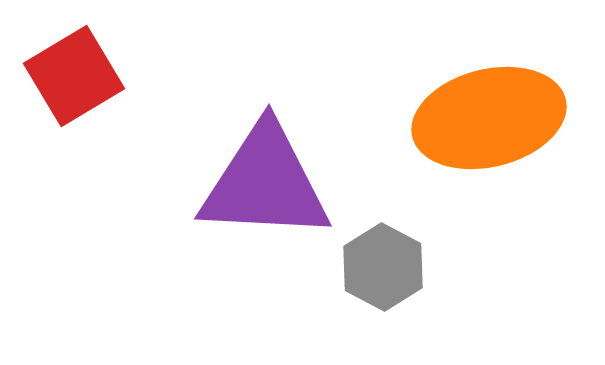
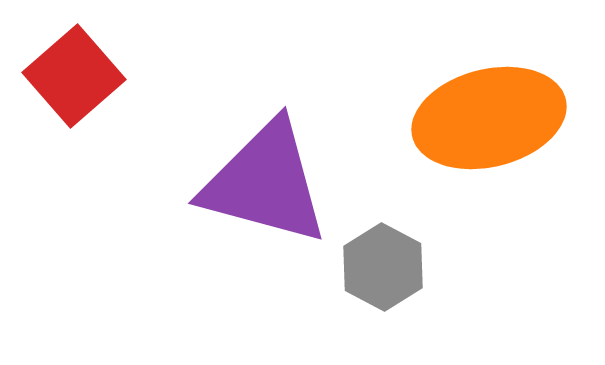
red square: rotated 10 degrees counterclockwise
purple triangle: rotated 12 degrees clockwise
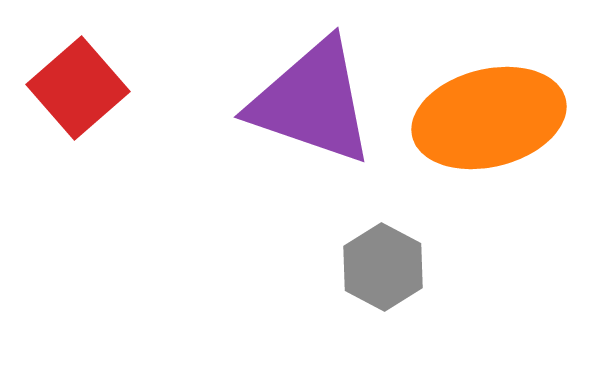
red square: moved 4 px right, 12 px down
purple triangle: moved 47 px right, 81 px up; rotated 4 degrees clockwise
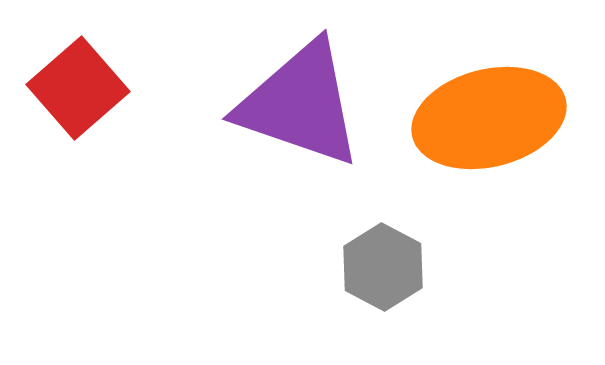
purple triangle: moved 12 px left, 2 px down
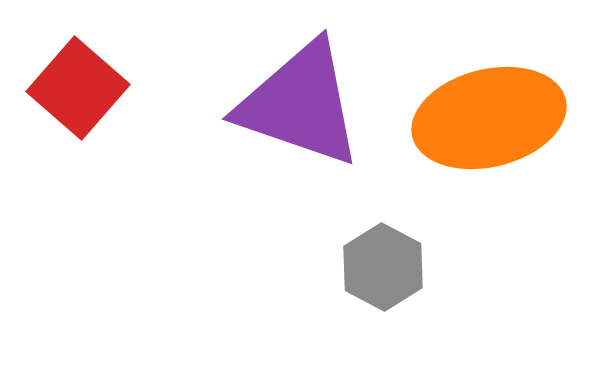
red square: rotated 8 degrees counterclockwise
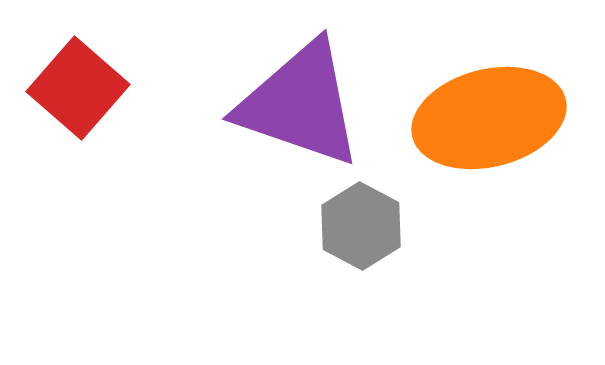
gray hexagon: moved 22 px left, 41 px up
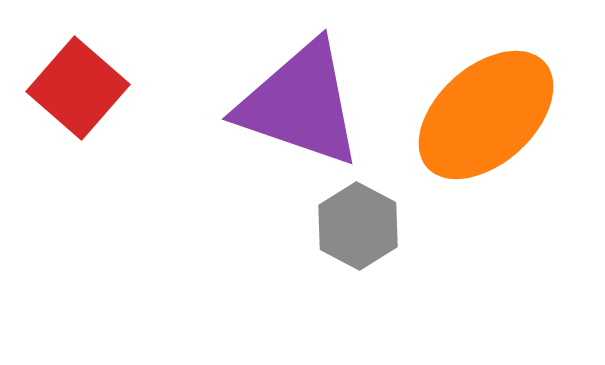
orange ellipse: moved 3 px left, 3 px up; rotated 28 degrees counterclockwise
gray hexagon: moved 3 px left
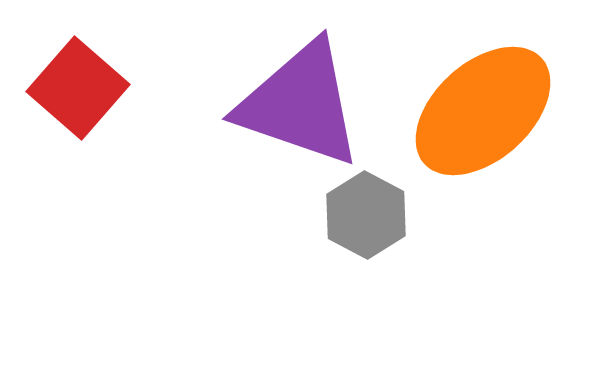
orange ellipse: moved 3 px left, 4 px up
gray hexagon: moved 8 px right, 11 px up
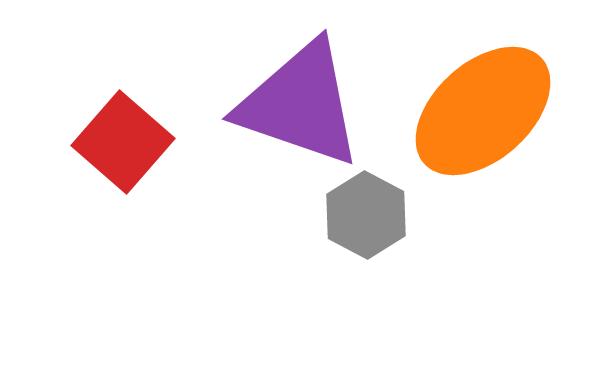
red square: moved 45 px right, 54 px down
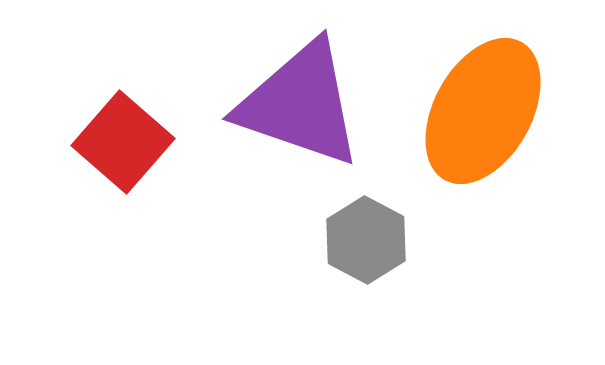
orange ellipse: rotated 19 degrees counterclockwise
gray hexagon: moved 25 px down
